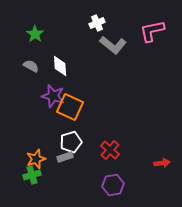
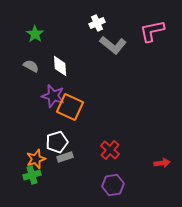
white pentagon: moved 14 px left
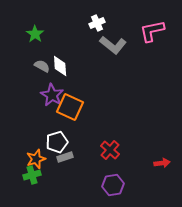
gray semicircle: moved 11 px right
purple star: moved 1 px left, 1 px up; rotated 15 degrees clockwise
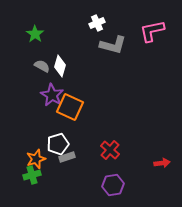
gray L-shape: rotated 24 degrees counterclockwise
white diamond: rotated 20 degrees clockwise
white pentagon: moved 1 px right, 2 px down
gray rectangle: moved 2 px right
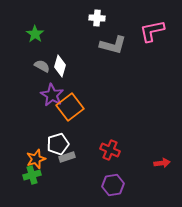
white cross: moved 5 px up; rotated 28 degrees clockwise
orange square: rotated 28 degrees clockwise
red cross: rotated 18 degrees counterclockwise
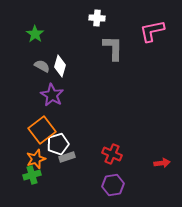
gray L-shape: moved 3 px down; rotated 104 degrees counterclockwise
orange square: moved 28 px left, 23 px down
red cross: moved 2 px right, 4 px down
